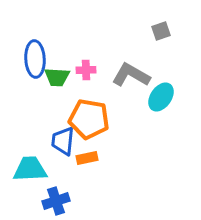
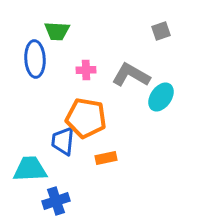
green trapezoid: moved 46 px up
orange pentagon: moved 3 px left, 1 px up
orange rectangle: moved 19 px right
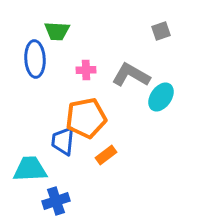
orange pentagon: rotated 21 degrees counterclockwise
orange rectangle: moved 3 px up; rotated 25 degrees counterclockwise
